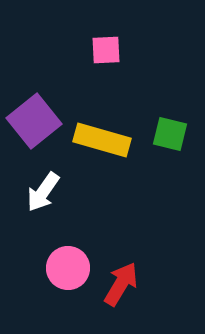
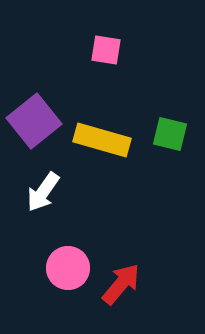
pink square: rotated 12 degrees clockwise
red arrow: rotated 9 degrees clockwise
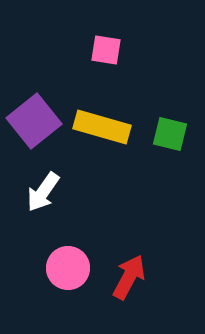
yellow rectangle: moved 13 px up
red arrow: moved 8 px right, 7 px up; rotated 12 degrees counterclockwise
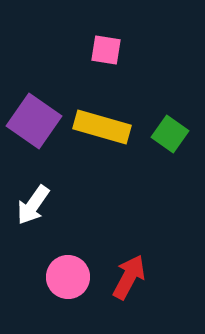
purple square: rotated 16 degrees counterclockwise
green square: rotated 21 degrees clockwise
white arrow: moved 10 px left, 13 px down
pink circle: moved 9 px down
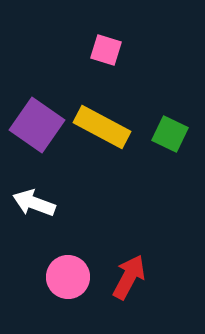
pink square: rotated 8 degrees clockwise
purple square: moved 3 px right, 4 px down
yellow rectangle: rotated 12 degrees clockwise
green square: rotated 9 degrees counterclockwise
white arrow: moved 1 px right, 2 px up; rotated 75 degrees clockwise
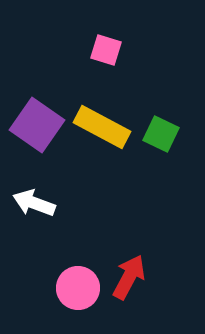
green square: moved 9 px left
pink circle: moved 10 px right, 11 px down
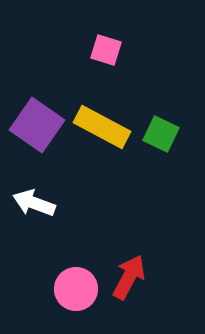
pink circle: moved 2 px left, 1 px down
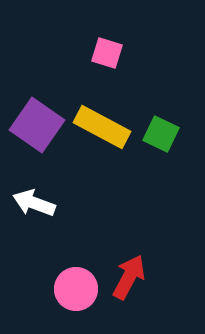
pink square: moved 1 px right, 3 px down
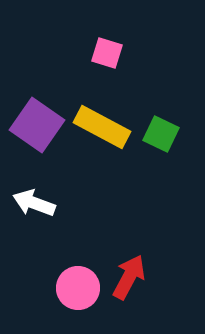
pink circle: moved 2 px right, 1 px up
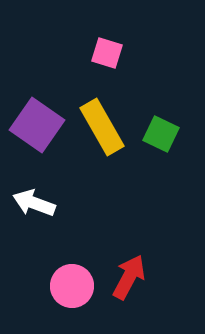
yellow rectangle: rotated 32 degrees clockwise
pink circle: moved 6 px left, 2 px up
